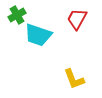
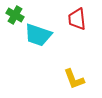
green cross: moved 2 px left; rotated 30 degrees counterclockwise
red trapezoid: rotated 35 degrees counterclockwise
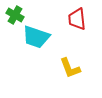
cyan trapezoid: moved 2 px left, 2 px down
yellow L-shape: moved 4 px left, 11 px up
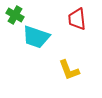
yellow L-shape: moved 1 px left, 2 px down
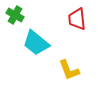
cyan trapezoid: moved 6 px down; rotated 20 degrees clockwise
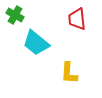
yellow L-shape: moved 3 px down; rotated 25 degrees clockwise
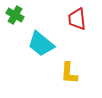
cyan trapezoid: moved 5 px right, 1 px down
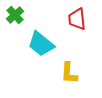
green cross: rotated 18 degrees clockwise
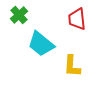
green cross: moved 4 px right
yellow L-shape: moved 3 px right, 7 px up
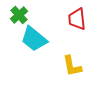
cyan trapezoid: moved 7 px left, 5 px up
yellow L-shape: rotated 15 degrees counterclockwise
